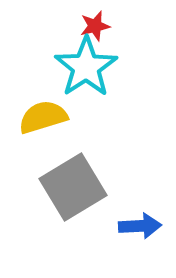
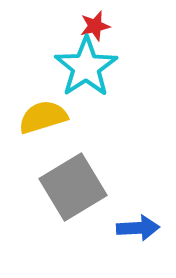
blue arrow: moved 2 px left, 2 px down
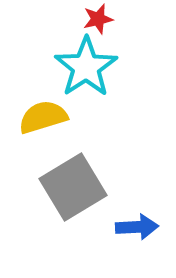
red star: moved 3 px right, 7 px up
blue arrow: moved 1 px left, 1 px up
